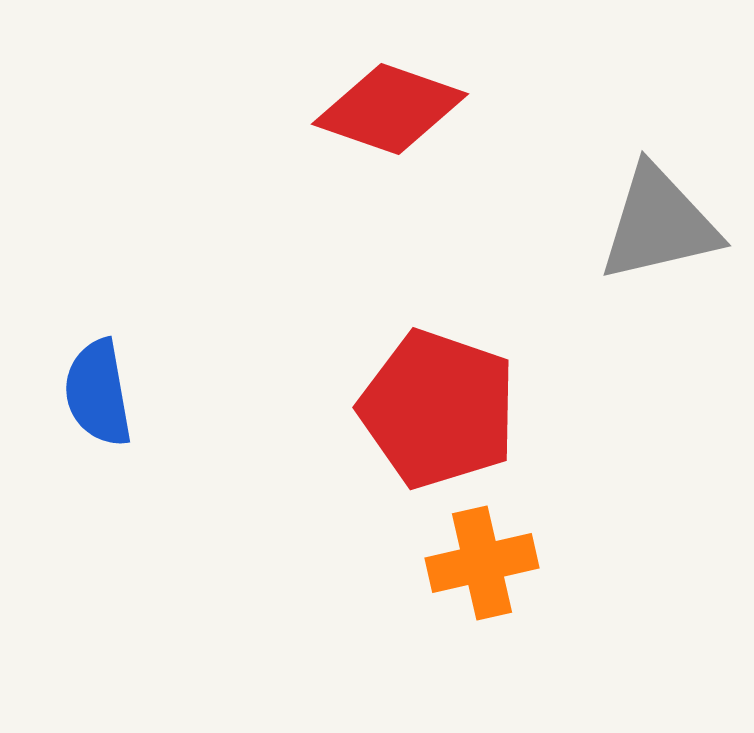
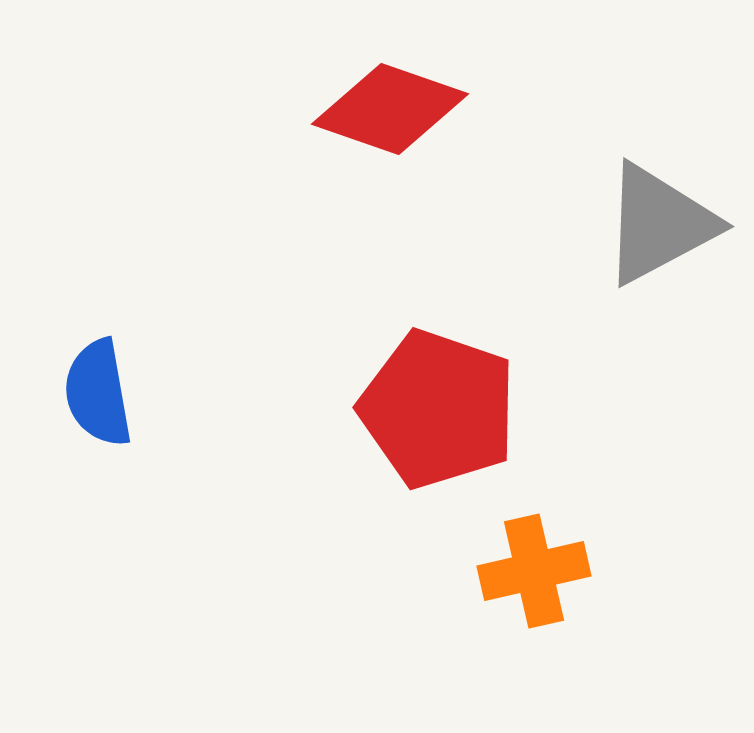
gray triangle: rotated 15 degrees counterclockwise
orange cross: moved 52 px right, 8 px down
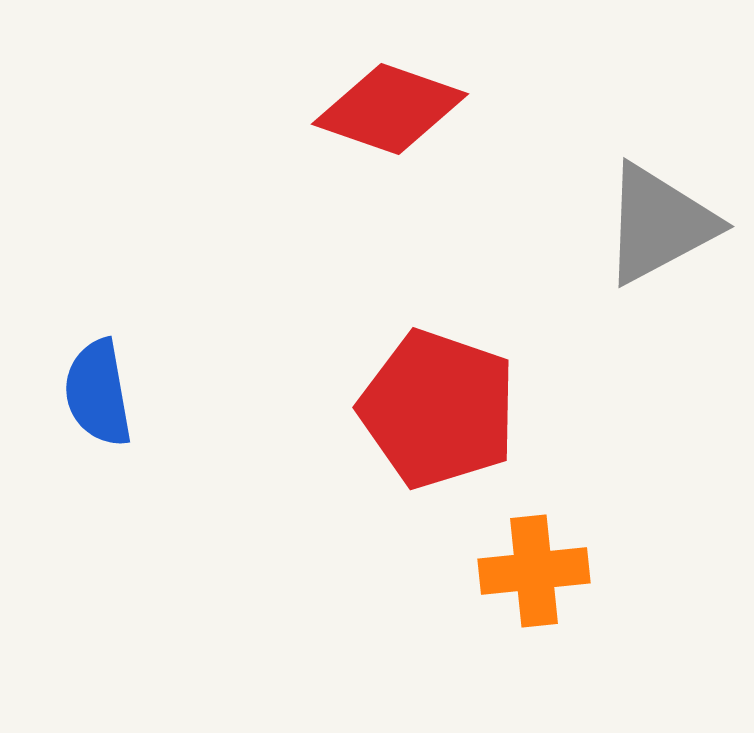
orange cross: rotated 7 degrees clockwise
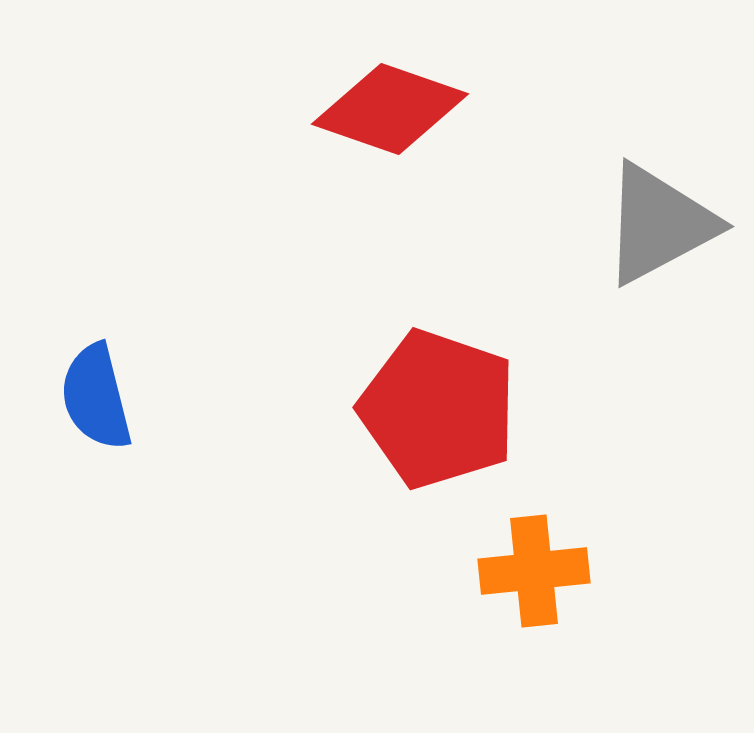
blue semicircle: moved 2 px left, 4 px down; rotated 4 degrees counterclockwise
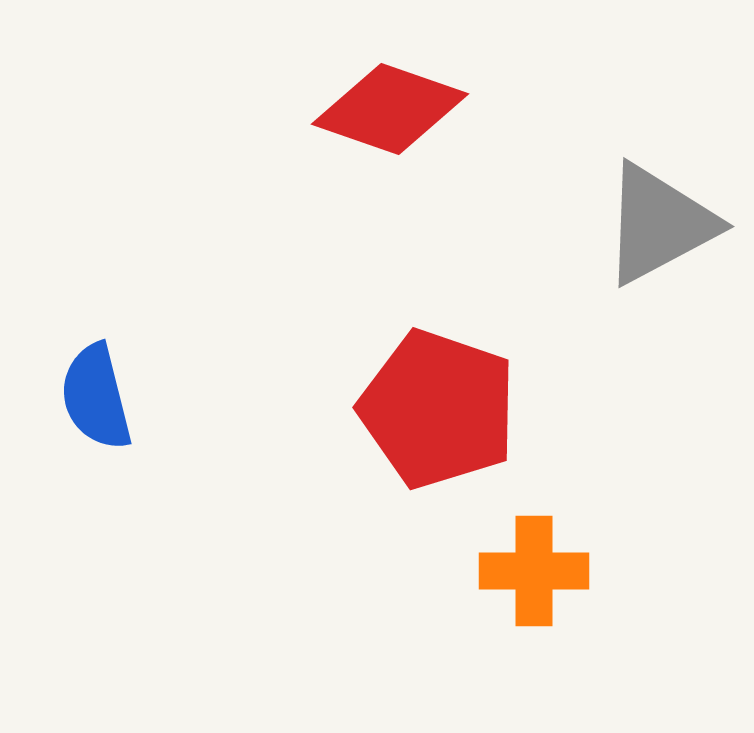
orange cross: rotated 6 degrees clockwise
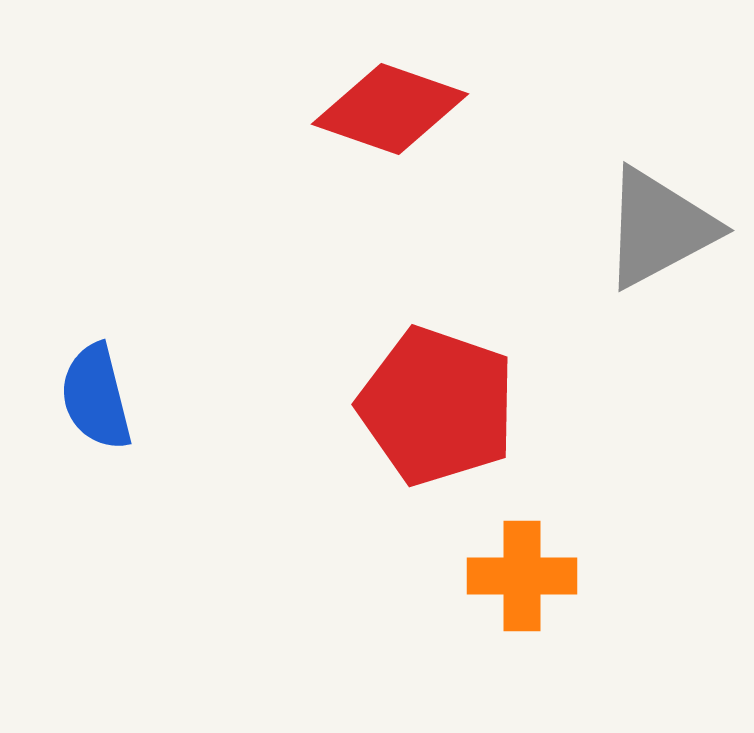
gray triangle: moved 4 px down
red pentagon: moved 1 px left, 3 px up
orange cross: moved 12 px left, 5 px down
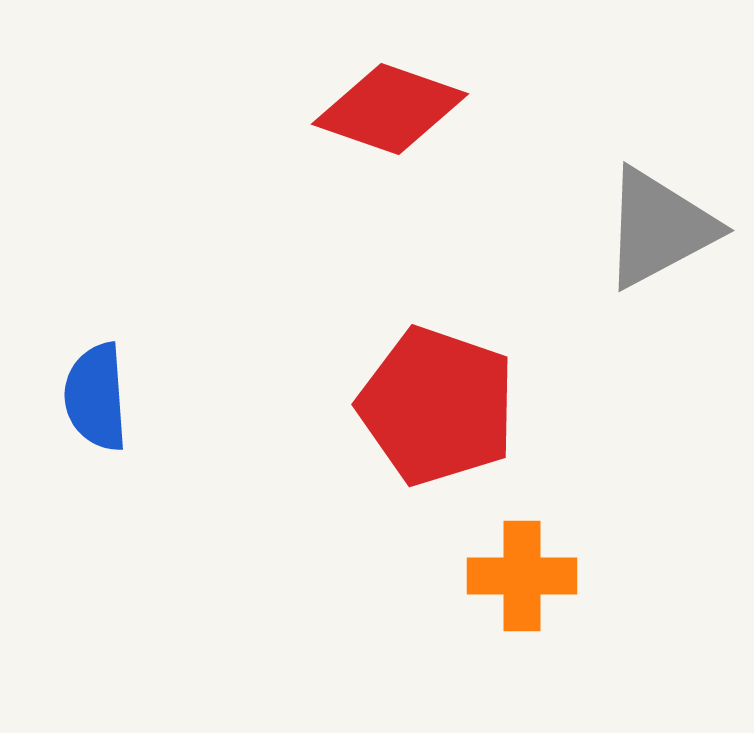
blue semicircle: rotated 10 degrees clockwise
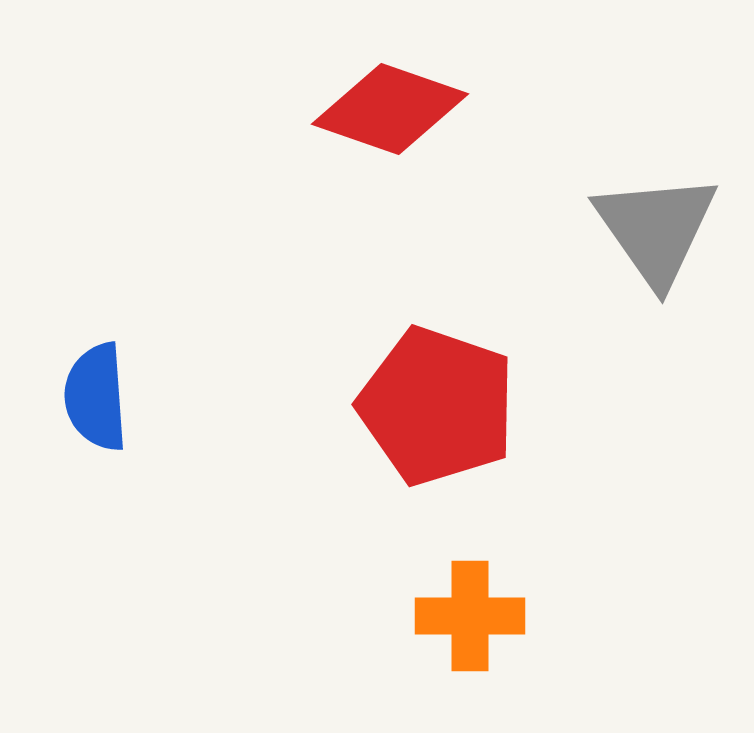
gray triangle: moved 3 px left, 1 px down; rotated 37 degrees counterclockwise
orange cross: moved 52 px left, 40 px down
